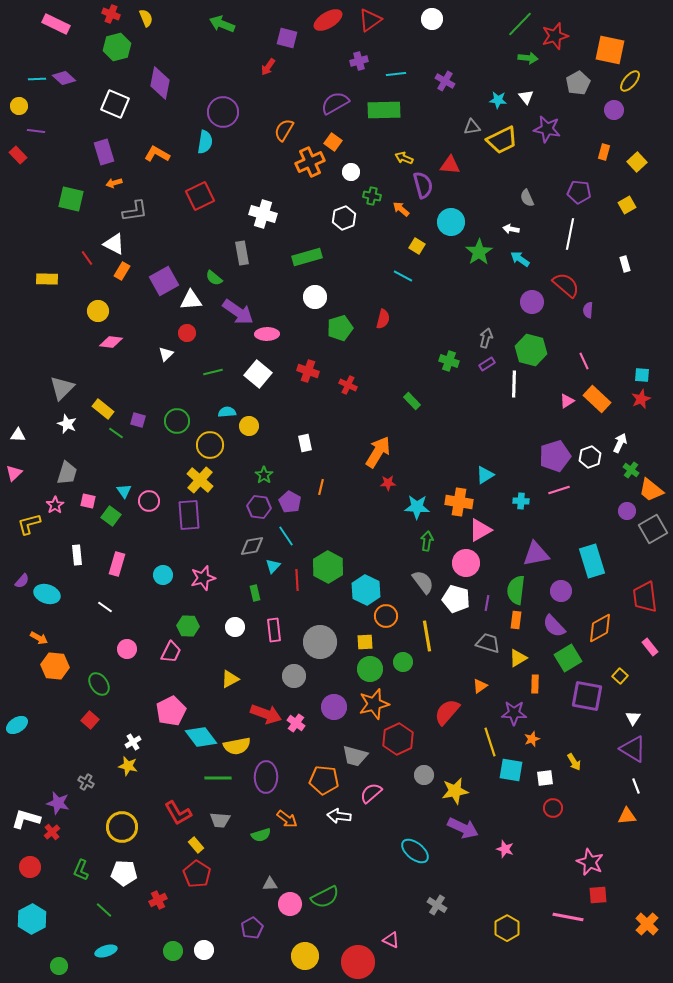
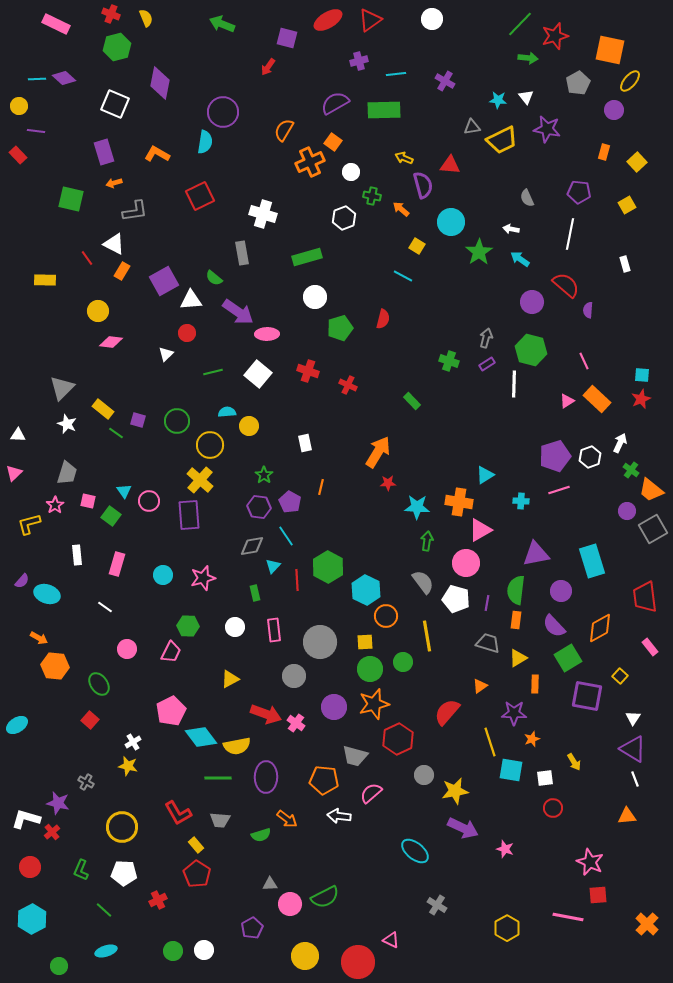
yellow rectangle at (47, 279): moved 2 px left, 1 px down
white line at (636, 786): moved 1 px left, 7 px up
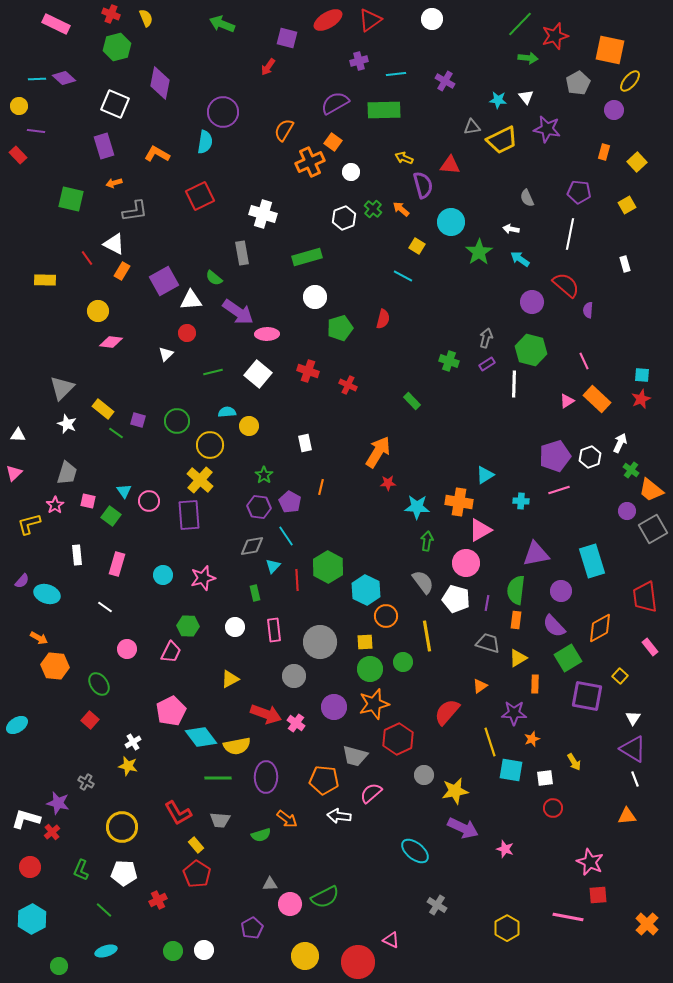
purple rectangle at (104, 152): moved 6 px up
green cross at (372, 196): moved 1 px right, 13 px down; rotated 30 degrees clockwise
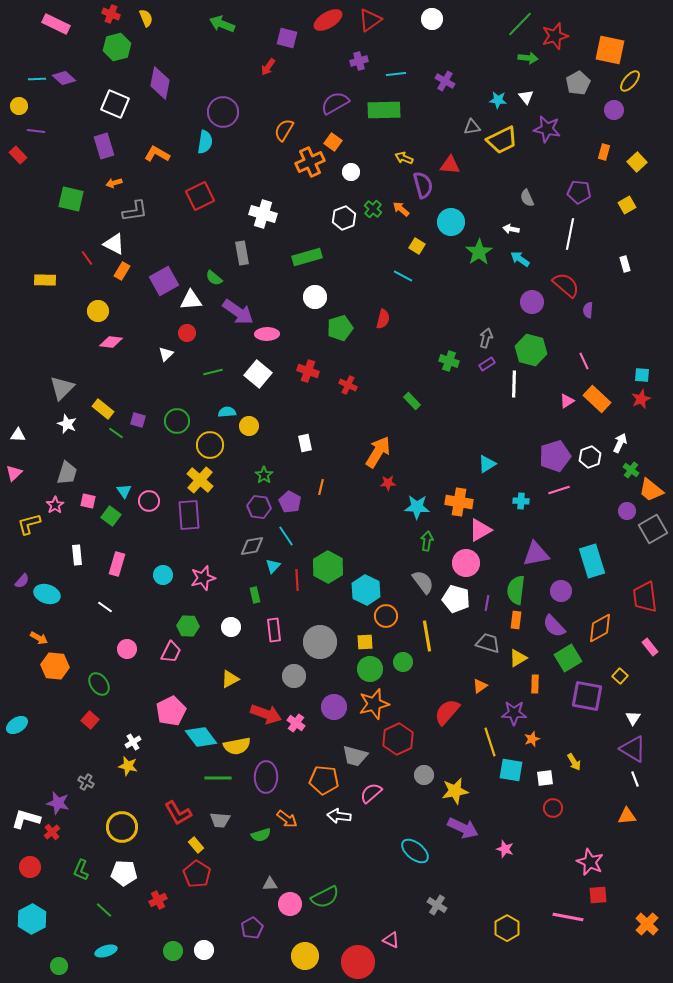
cyan triangle at (485, 475): moved 2 px right, 11 px up
green rectangle at (255, 593): moved 2 px down
white circle at (235, 627): moved 4 px left
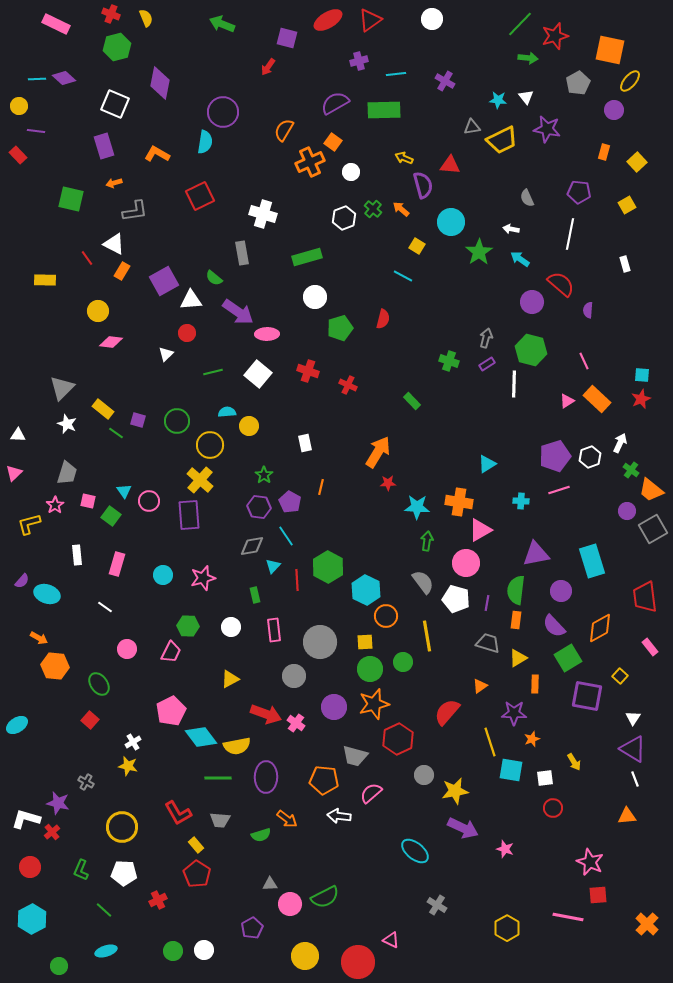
red semicircle at (566, 285): moved 5 px left, 1 px up
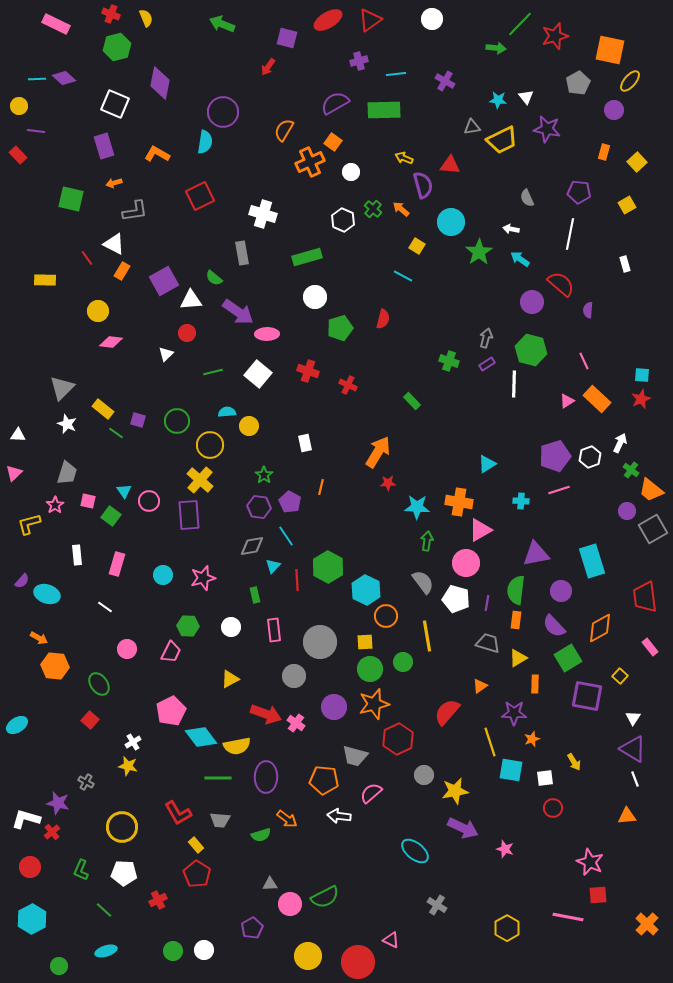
green arrow at (528, 58): moved 32 px left, 10 px up
white hexagon at (344, 218): moved 1 px left, 2 px down; rotated 15 degrees counterclockwise
yellow circle at (305, 956): moved 3 px right
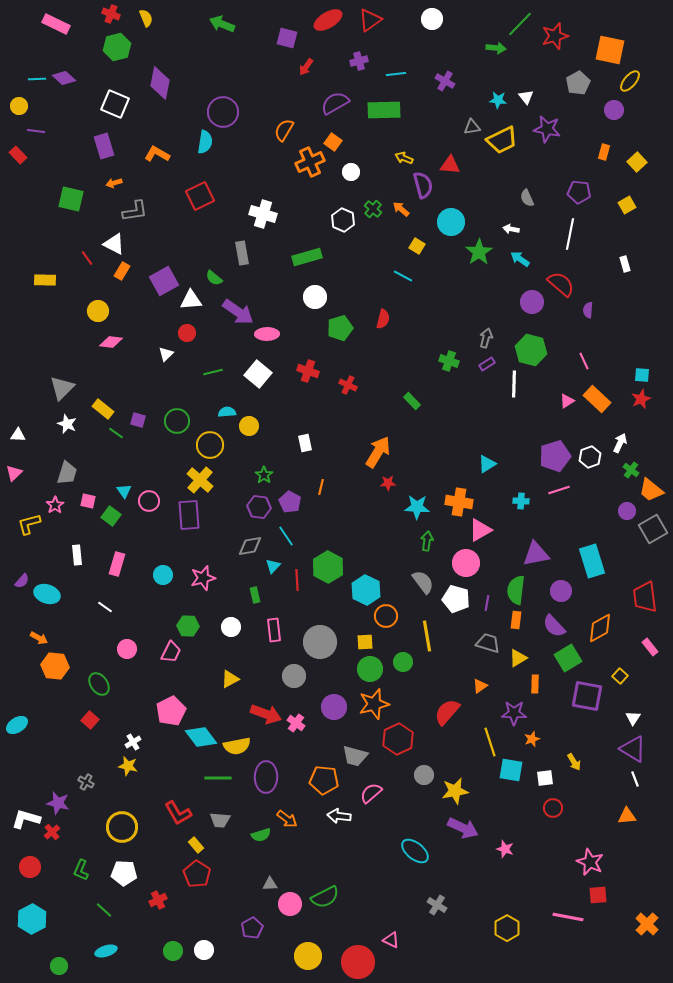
red arrow at (268, 67): moved 38 px right
gray diamond at (252, 546): moved 2 px left
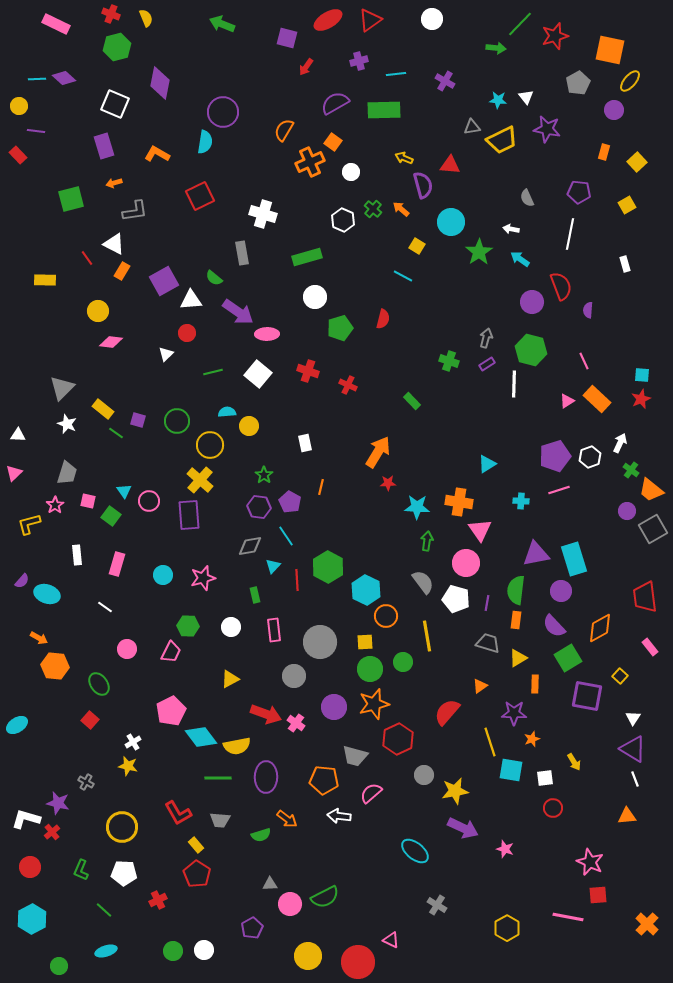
green square at (71, 199): rotated 28 degrees counterclockwise
red semicircle at (561, 284): moved 2 px down; rotated 28 degrees clockwise
pink triangle at (480, 530): rotated 35 degrees counterclockwise
cyan rectangle at (592, 561): moved 18 px left, 2 px up
